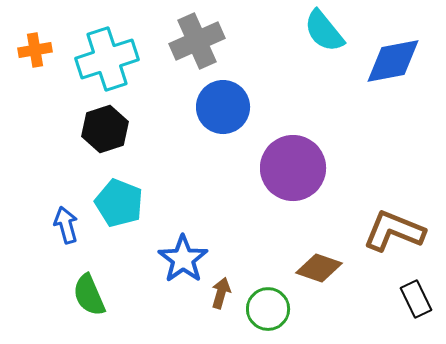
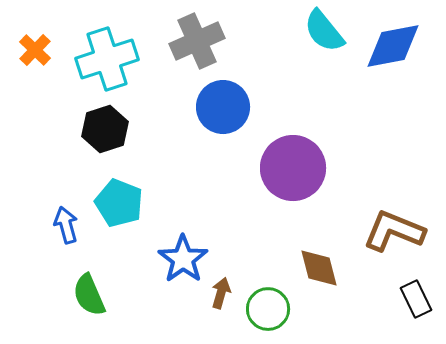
orange cross: rotated 36 degrees counterclockwise
blue diamond: moved 15 px up
brown diamond: rotated 57 degrees clockwise
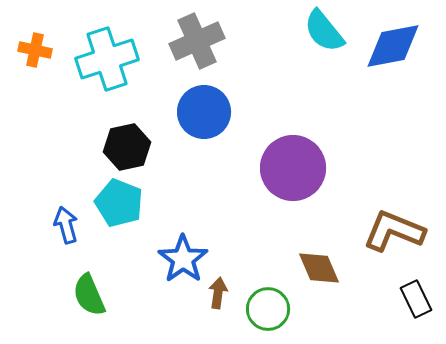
orange cross: rotated 32 degrees counterclockwise
blue circle: moved 19 px left, 5 px down
black hexagon: moved 22 px right, 18 px down; rotated 6 degrees clockwise
brown diamond: rotated 9 degrees counterclockwise
brown arrow: moved 3 px left; rotated 8 degrees counterclockwise
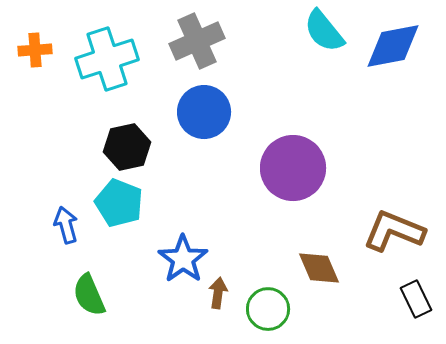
orange cross: rotated 16 degrees counterclockwise
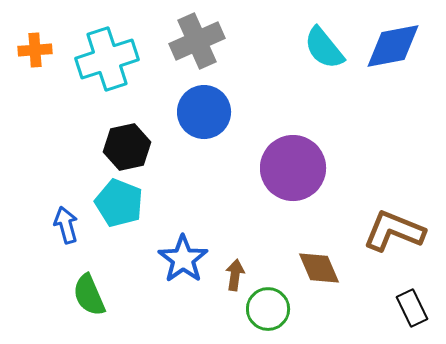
cyan semicircle: moved 17 px down
brown arrow: moved 17 px right, 18 px up
black rectangle: moved 4 px left, 9 px down
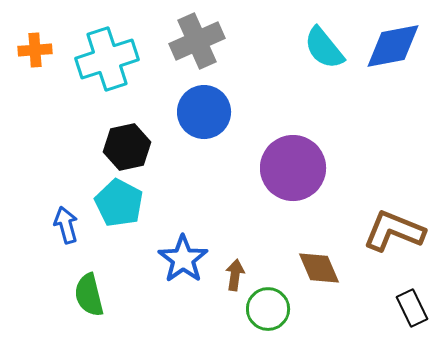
cyan pentagon: rotated 6 degrees clockwise
green semicircle: rotated 9 degrees clockwise
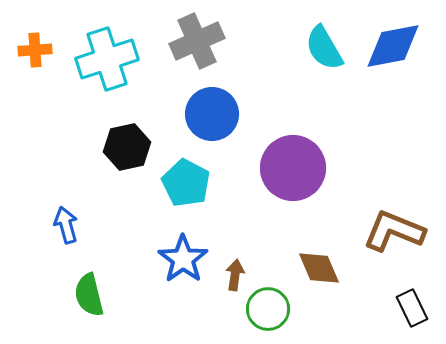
cyan semicircle: rotated 9 degrees clockwise
blue circle: moved 8 px right, 2 px down
cyan pentagon: moved 67 px right, 20 px up
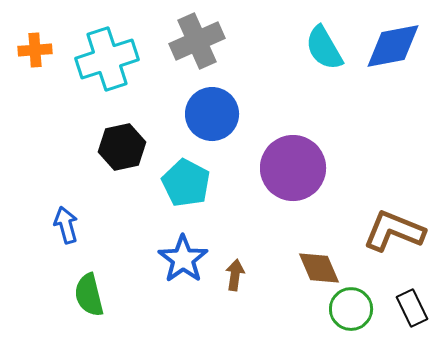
black hexagon: moved 5 px left
green circle: moved 83 px right
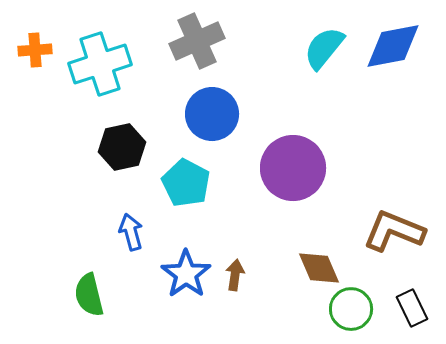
cyan semicircle: rotated 69 degrees clockwise
cyan cross: moved 7 px left, 5 px down
blue arrow: moved 65 px right, 7 px down
blue star: moved 3 px right, 15 px down
